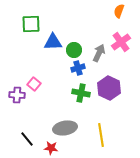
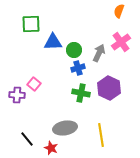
red star: rotated 16 degrees clockwise
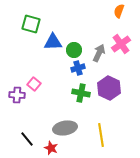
green square: rotated 18 degrees clockwise
pink cross: moved 2 px down
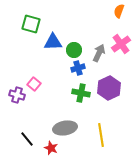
purple hexagon: rotated 10 degrees clockwise
purple cross: rotated 14 degrees clockwise
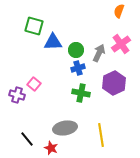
green square: moved 3 px right, 2 px down
green circle: moved 2 px right
purple hexagon: moved 5 px right, 5 px up
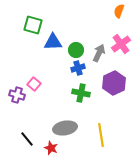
green square: moved 1 px left, 1 px up
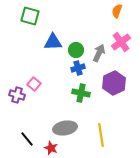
orange semicircle: moved 2 px left
green square: moved 3 px left, 9 px up
pink cross: moved 2 px up
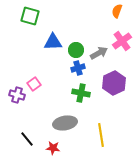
pink cross: moved 1 px right, 1 px up
gray arrow: rotated 36 degrees clockwise
pink square: rotated 16 degrees clockwise
gray ellipse: moved 5 px up
red star: moved 2 px right; rotated 16 degrees counterclockwise
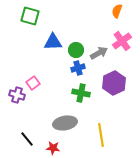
pink square: moved 1 px left, 1 px up
